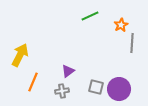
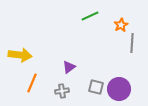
yellow arrow: rotated 70 degrees clockwise
purple triangle: moved 1 px right, 4 px up
orange line: moved 1 px left, 1 px down
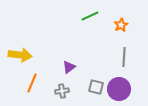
gray line: moved 8 px left, 14 px down
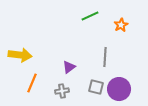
gray line: moved 19 px left
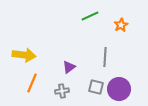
yellow arrow: moved 4 px right
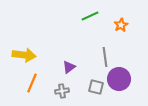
gray line: rotated 12 degrees counterclockwise
purple circle: moved 10 px up
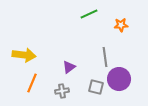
green line: moved 1 px left, 2 px up
orange star: rotated 24 degrees clockwise
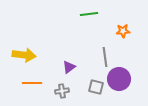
green line: rotated 18 degrees clockwise
orange star: moved 2 px right, 6 px down
orange line: rotated 66 degrees clockwise
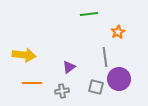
orange star: moved 5 px left, 1 px down; rotated 24 degrees counterclockwise
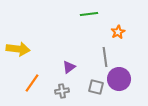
yellow arrow: moved 6 px left, 6 px up
orange line: rotated 54 degrees counterclockwise
